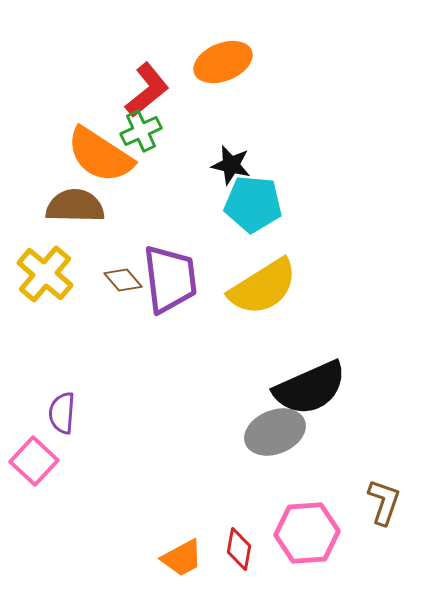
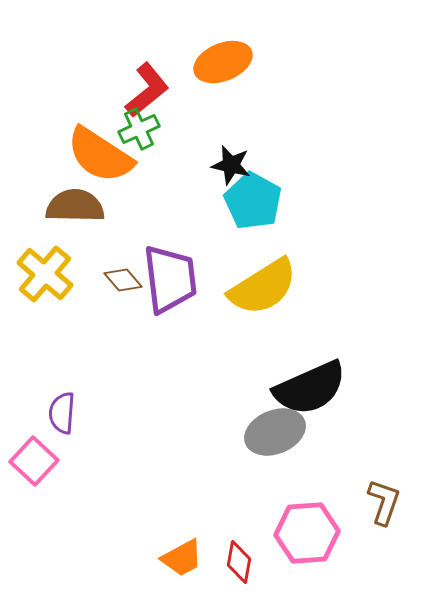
green cross: moved 2 px left, 2 px up
cyan pentagon: moved 3 px up; rotated 24 degrees clockwise
red diamond: moved 13 px down
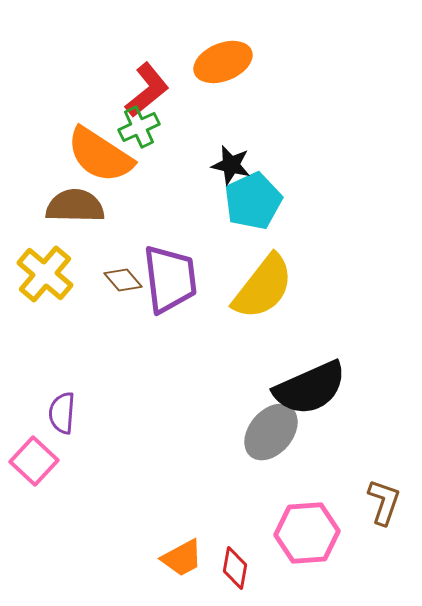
green cross: moved 2 px up
cyan pentagon: rotated 18 degrees clockwise
yellow semicircle: rotated 20 degrees counterclockwise
gray ellipse: moved 4 px left; rotated 28 degrees counterclockwise
red diamond: moved 4 px left, 6 px down
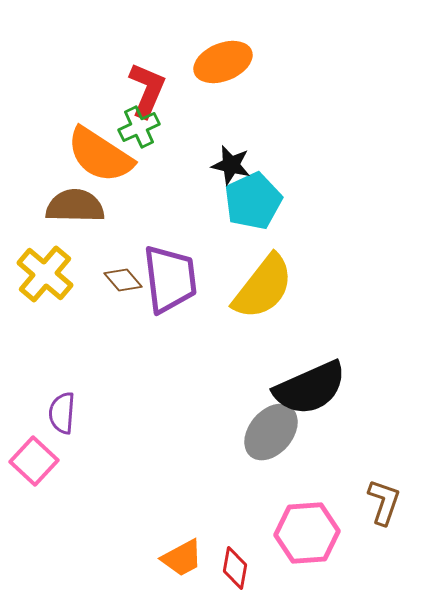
red L-shape: rotated 28 degrees counterclockwise
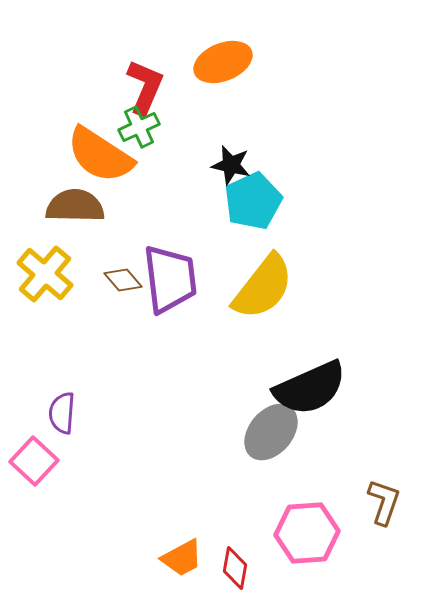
red L-shape: moved 2 px left, 3 px up
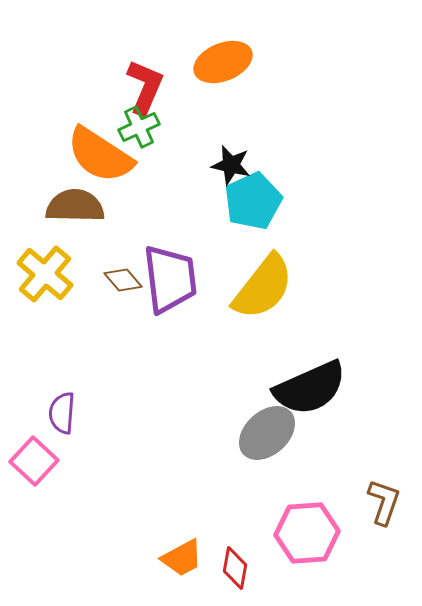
gray ellipse: moved 4 px left, 1 px down; rotated 8 degrees clockwise
